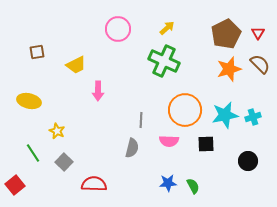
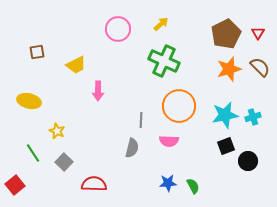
yellow arrow: moved 6 px left, 4 px up
brown semicircle: moved 3 px down
orange circle: moved 6 px left, 4 px up
black square: moved 20 px right, 2 px down; rotated 18 degrees counterclockwise
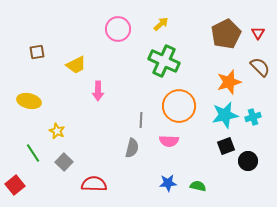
orange star: moved 13 px down
green semicircle: moved 5 px right; rotated 49 degrees counterclockwise
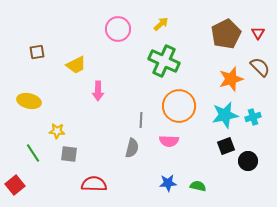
orange star: moved 2 px right, 3 px up
yellow star: rotated 21 degrees counterclockwise
gray square: moved 5 px right, 8 px up; rotated 36 degrees counterclockwise
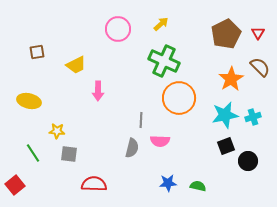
orange star: rotated 15 degrees counterclockwise
orange circle: moved 8 px up
pink semicircle: moved 9 px left
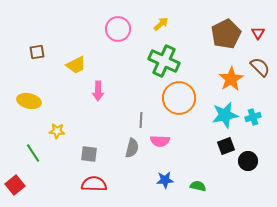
gray square: moved 20 px right
blue star: moved 3 px left, 3 px up
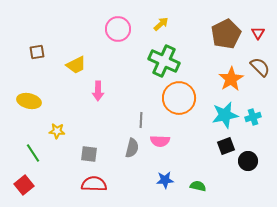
red square: moved 9 px right
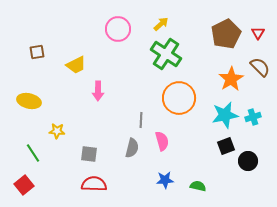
green cross: moved 2 px right, 7 px up; rotated 8 degrees clockwise
pink semicircle: moved 2 px right; rotated 108 degrees counterclockwise
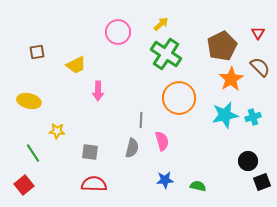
pink circle: moved 3 px down
brown pentagon: moved 4 px left, 12 px down
black square: moved 36 px right, 36 px down
gray square: moved 1 px right, 2 px up
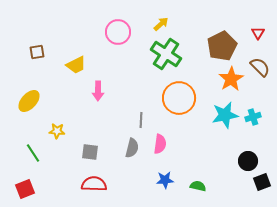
yellow ellipse: rotated 60 degrees counterclockwise
pink semicircle: moved 2 px left, 3 px down; rotated 24 degrees clockwise
red square: moved 1 px right, 4 px down; rotated 18 degrees clockwise
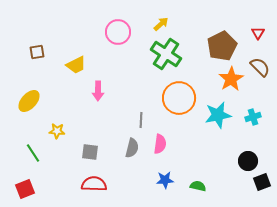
cyan star: moved 7 px left
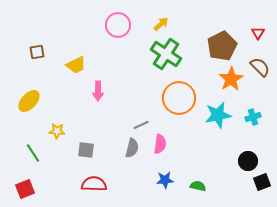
pink circle: moved 7 px up
gray line: moved 5 px down; rotated 63 degrees clockwise
gray square: moved 4 px left, 2 px up
